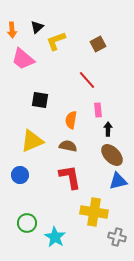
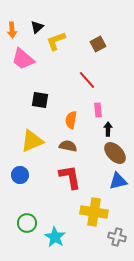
brown ellipse: moved 3 px right, 2 px up
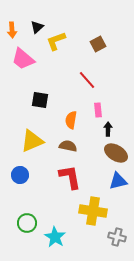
brown ellipse: moved 1 px right; rotated 15 degrees counterclockwise
yellow cross: moved 1 px left, 1 px up
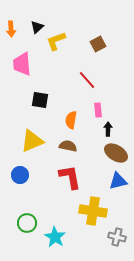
orange arrow: moved 1 px left, 1 px up
pink trapezoid: moved 1 px left, 5 px down; rotated 45 degrees clockwise
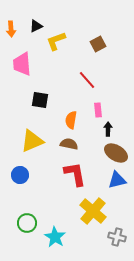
black triangle: moved 1 px left, 1 px up; rotated 16 degrees clockwise
brown semicircle: moved 1 px right, 2 px up
red L-shape: moved 5 px right, 3 px up
blue triangle: moved 1 px left, 1 px up
yellow cross: rotated 32 degrees clockwise
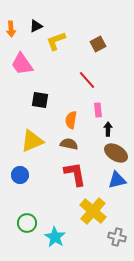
pink trapezoid: rotated 30 degrees counterclockwise
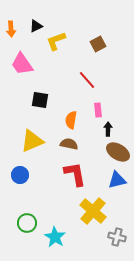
brown ellipse: moved 2 px right, 1 px up
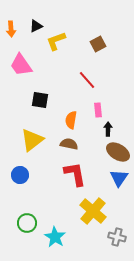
pink trapezoid: moved 1 px left, 1 px down
yellow triangle: moved 1 px up; rotated 15 degrees counterclockwise
blue triangle: moved 2 px right, 2 px up; rotated 42 degrees counterclockwise
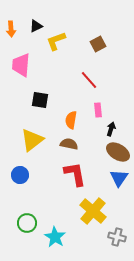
pink trapezoid: rotated 40 degrees clockwise
red line: moved 2 px right
black arrow: moved 3 px right; rotated 16 degrees clockwise
